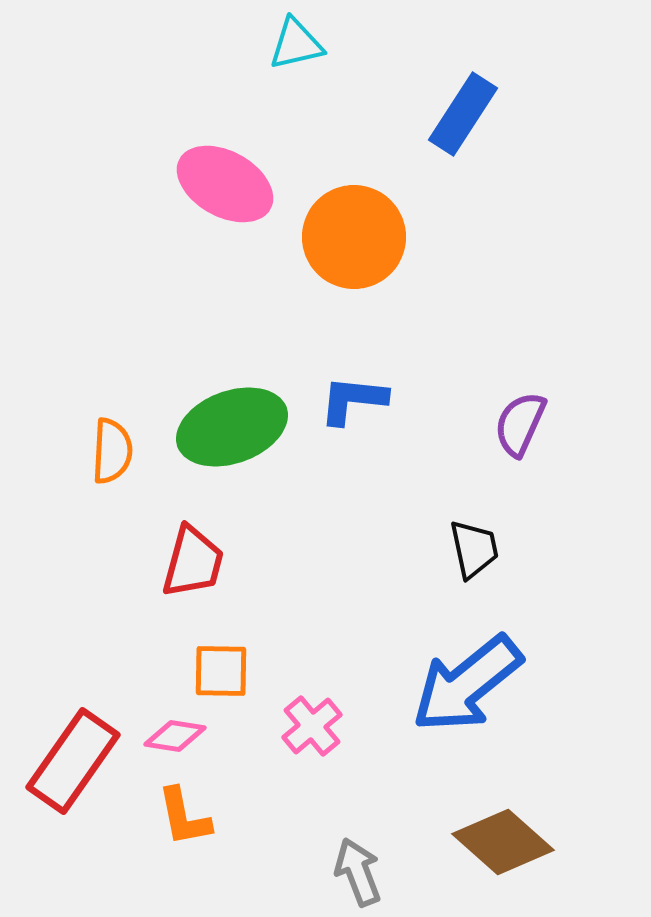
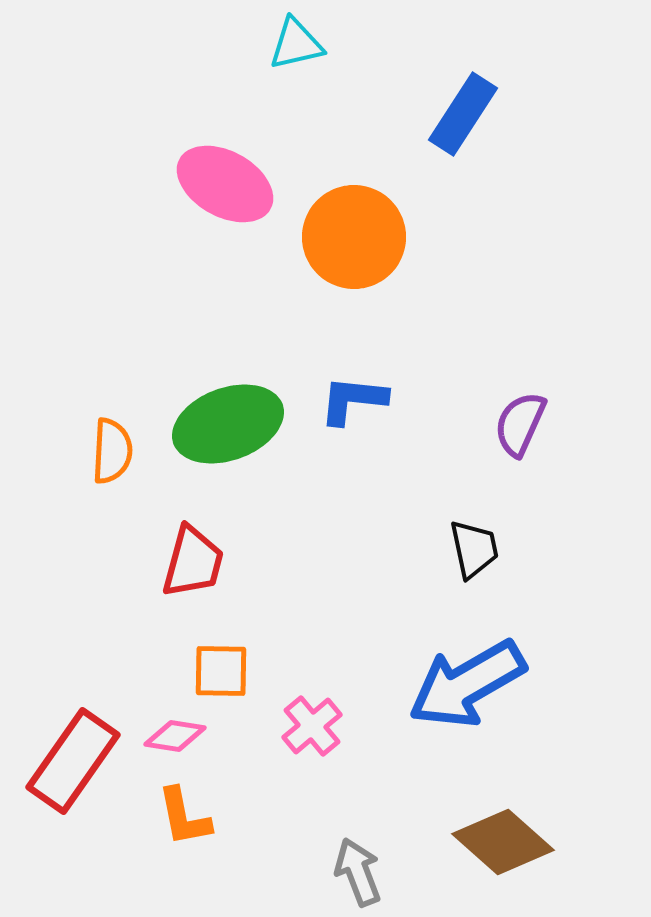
green ellipse: moved 4 px left, 3 px up
blue arrow: rotated 9 degrees clockwise
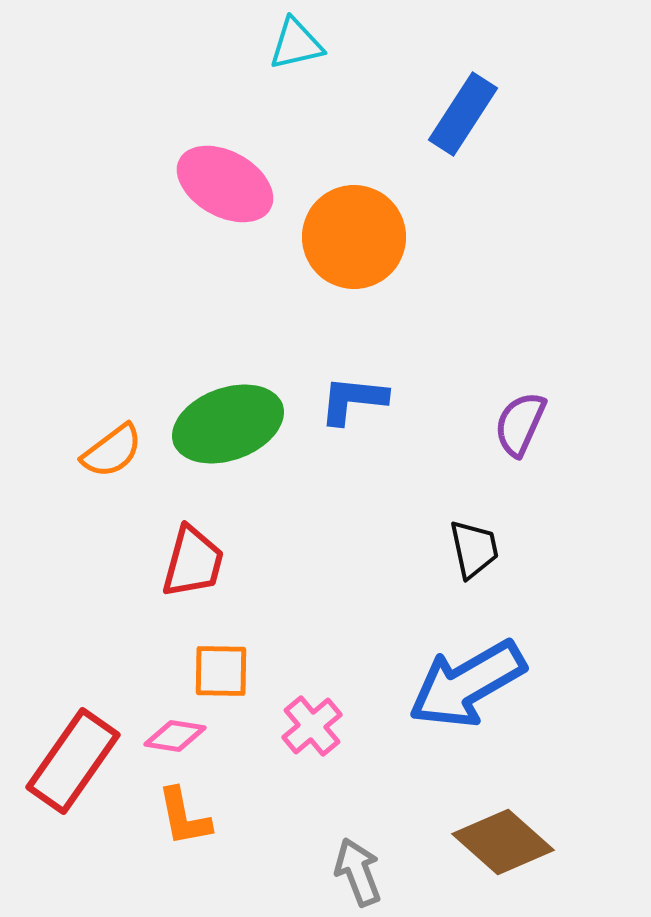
orange semicircle: rotated 50 degrees clockwise
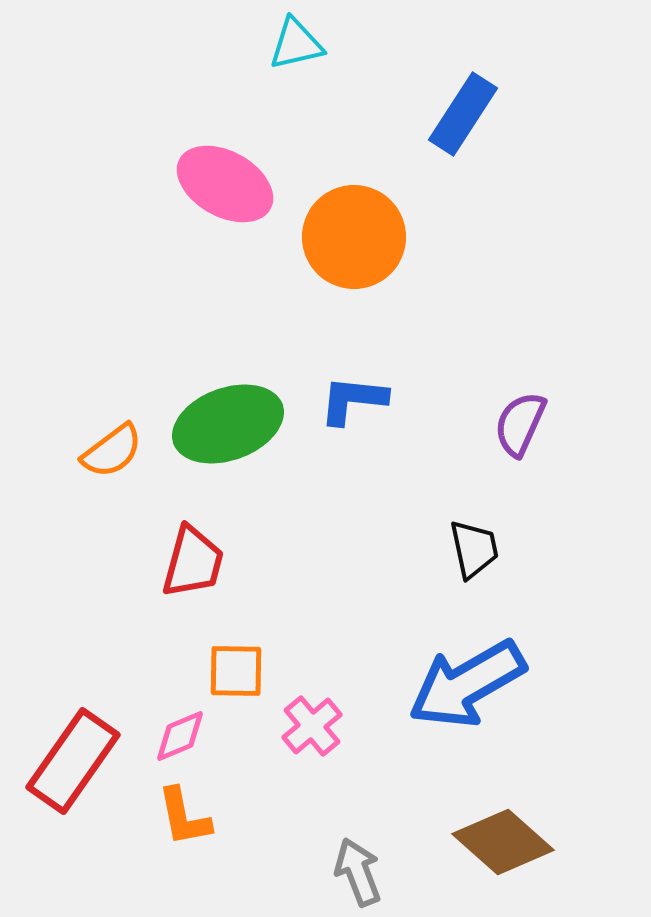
orange square: moved 15 px right
pink diamond: moved 5 px right; rotated 32 degrees counterclockwise
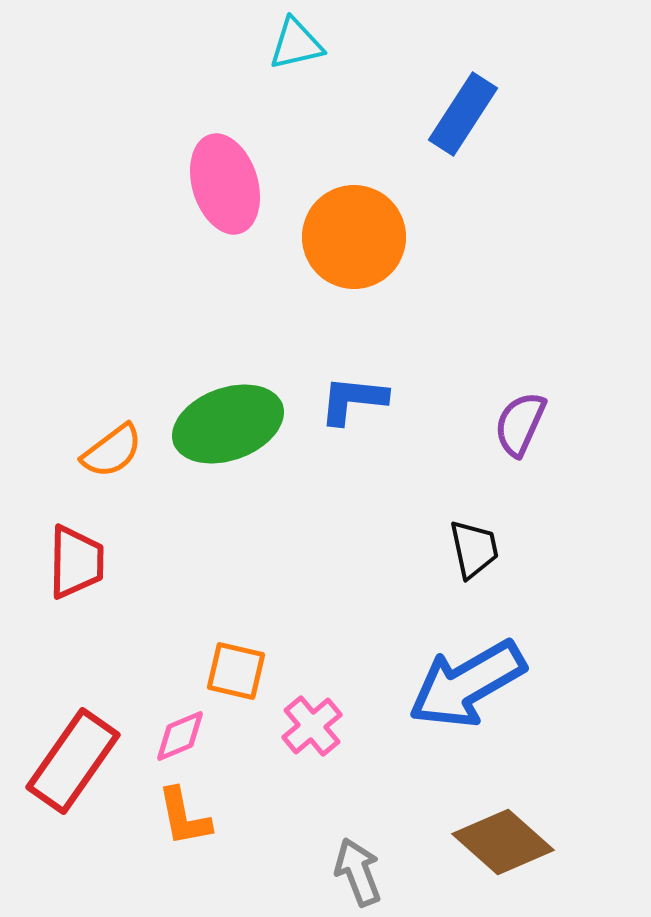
pink ellipse: rotated 44 degrees clockwise
red trapezoid: moved 117 px left; rotated 14 degrees counterclockwise
orange square: rotated 12 degrees clockwise
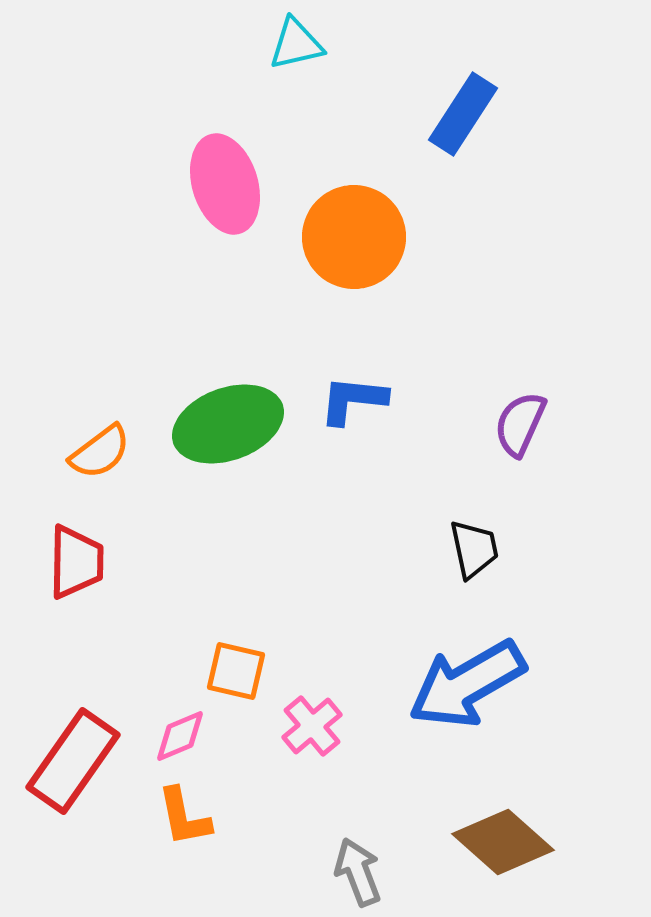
orange semicircle: moved 12 px left, 1 px down
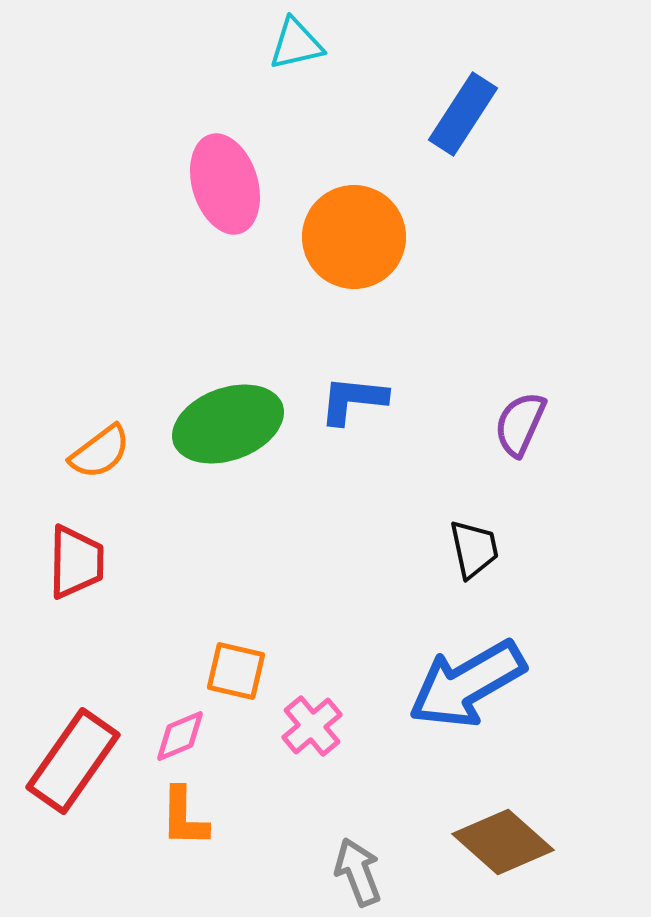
orange L-shape: rotated 12 degrees clockwise
